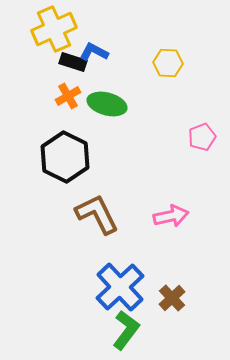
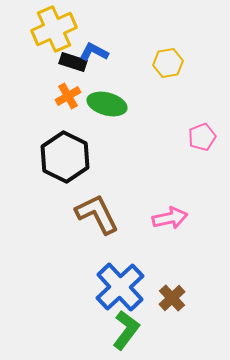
yellow hexagon: rotated 12 degrees counterclockwise
pink arrow: moved 1 px left, 2 px down
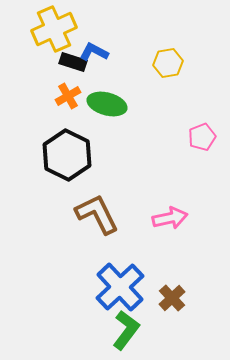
black hexagon: moved 2 px right, 2 px up
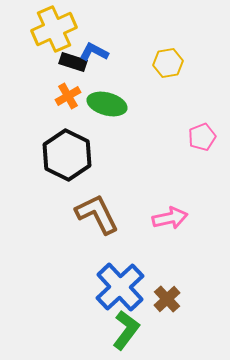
brown cross: moved 5 px left, 1 px down
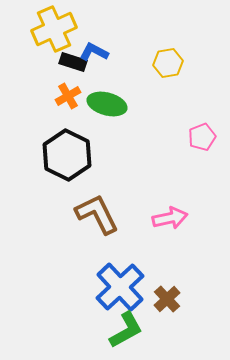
green L-shape: rotated 24 degrees clockwise
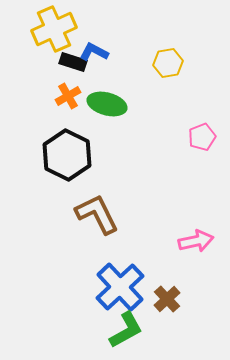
pink arrow: moved 26 px right, 23 px down
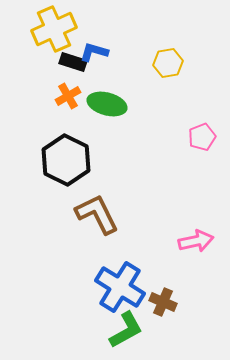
blue L-shape: rotated 12 degrees counterclockwise
black hexagon: moved 1 px left, 5 px down
blue cross: rotated 15 degrees counterclockwise
brown cross: moved 4 px left, 3 px down; rotated 24 degrees counterclockwise
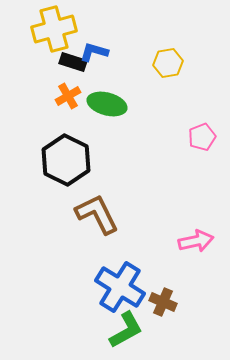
yellow cross: rotated 9 degrees clockwise
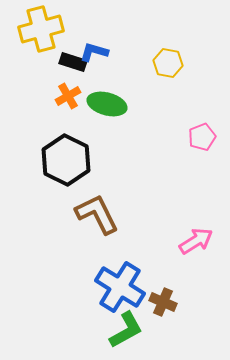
yellow cross: moved 13 px left
yellow hexagon: rotated 20 degrees clockwise
pink arrow: rotated 20 degrees counterclockwise
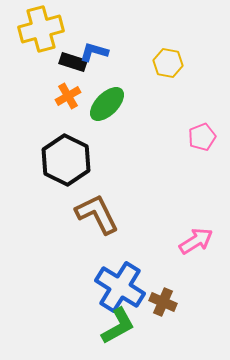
green ellipse: rotated 60 degrees counterclockwise
green L-shape: moved 8 px left, 4 px up
